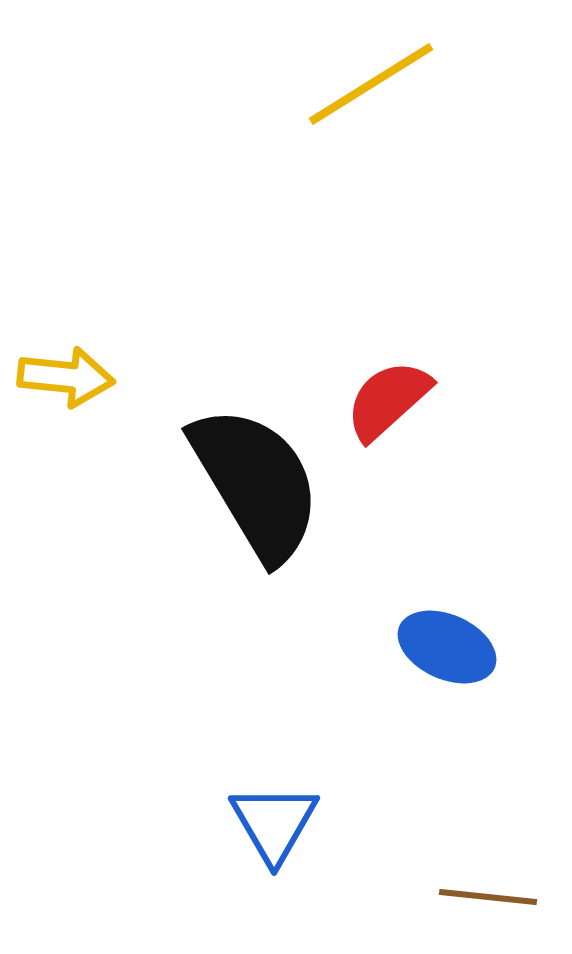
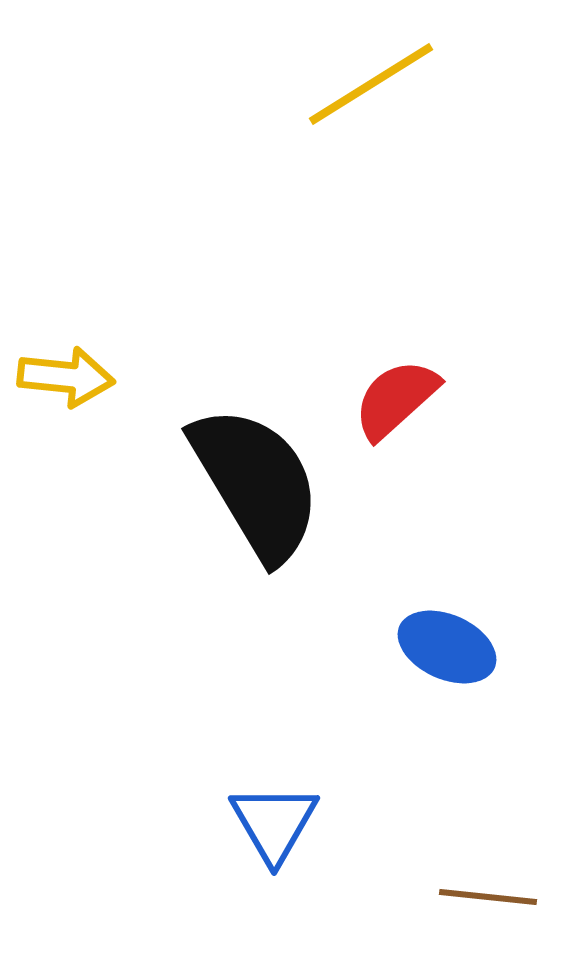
red semicircle: moved 8 px right, 1 px up
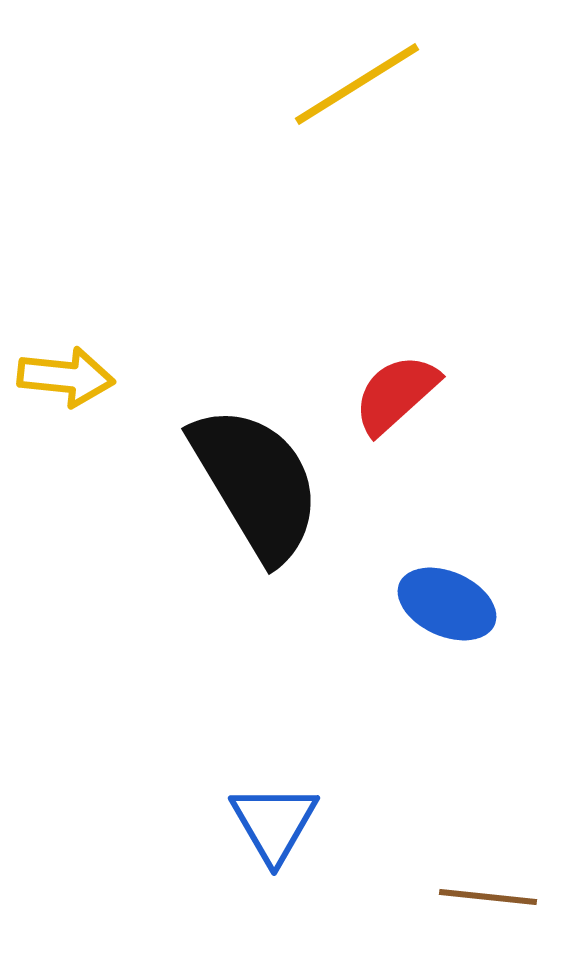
yellow line: moved 14 px left
red semicircle: moved 5 px up
blue ellipse: moved 43 px up
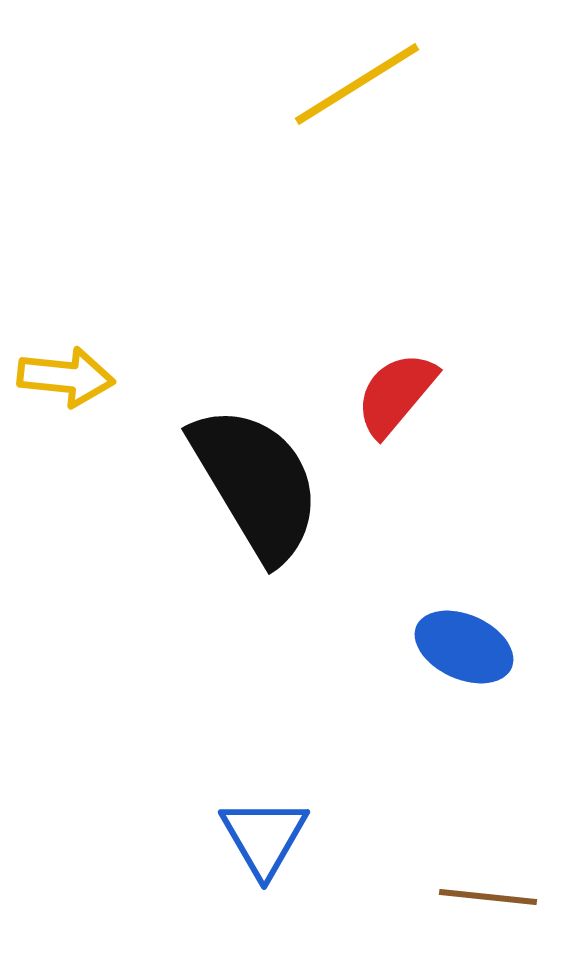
red semicircle: rotated 8 degrees counterclockwise
blue ellipse: moved 17 px right, 43 px down
blue triangle: moved 10 px left, 14 px down
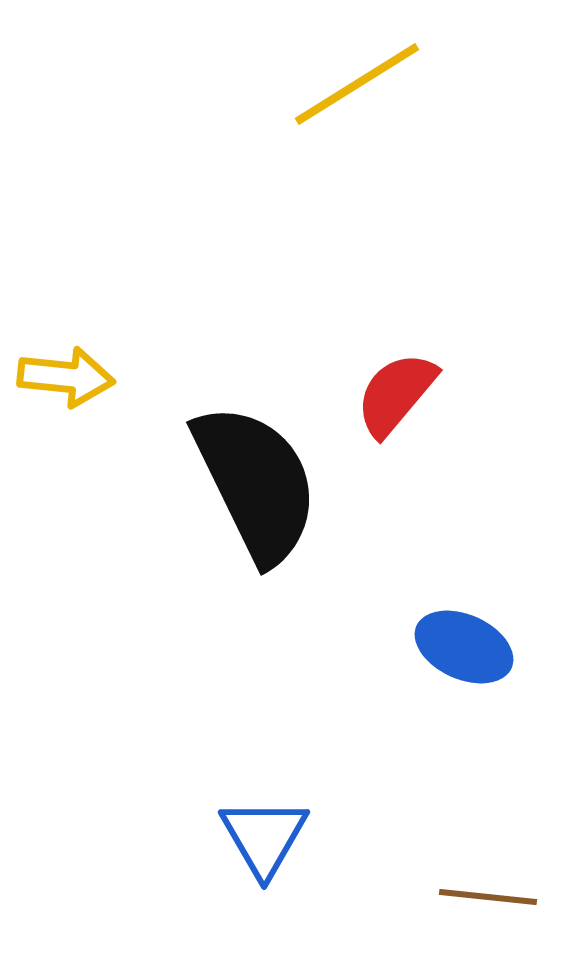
black semicircle: rotated 5 degrees clockwise
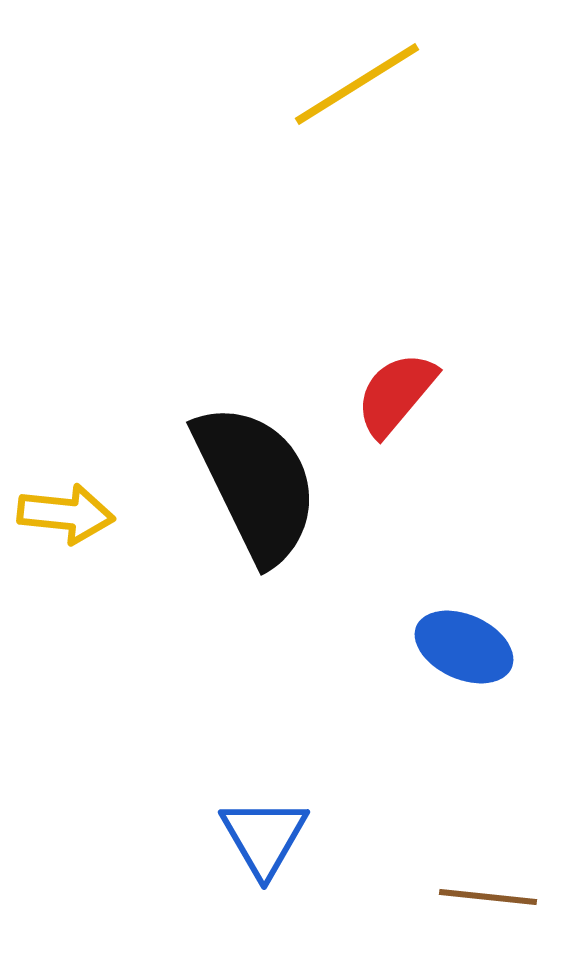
yellow arrow: moved 137 px down
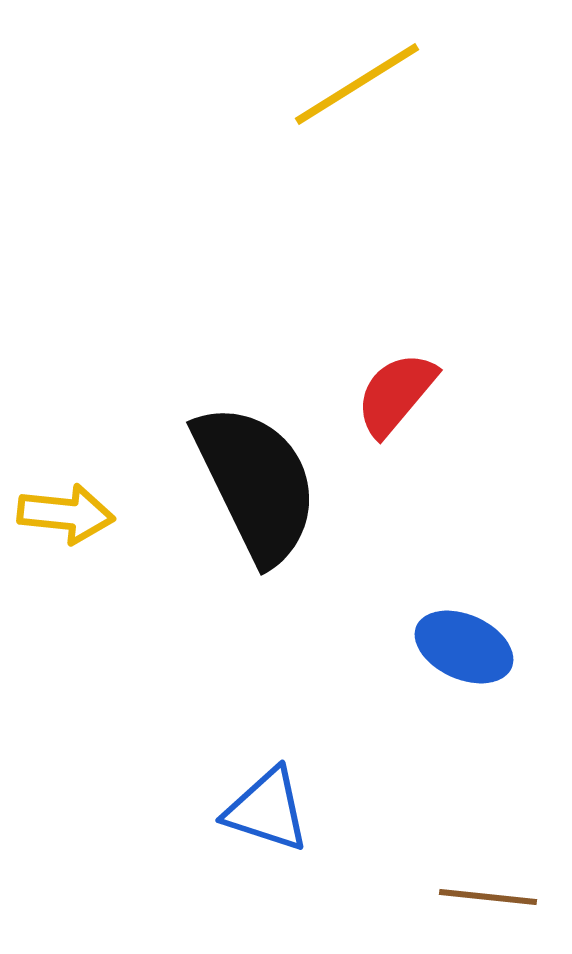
blue triangle: moved 3 px right, 27 px up; rotated 42 degrees counterclockwise
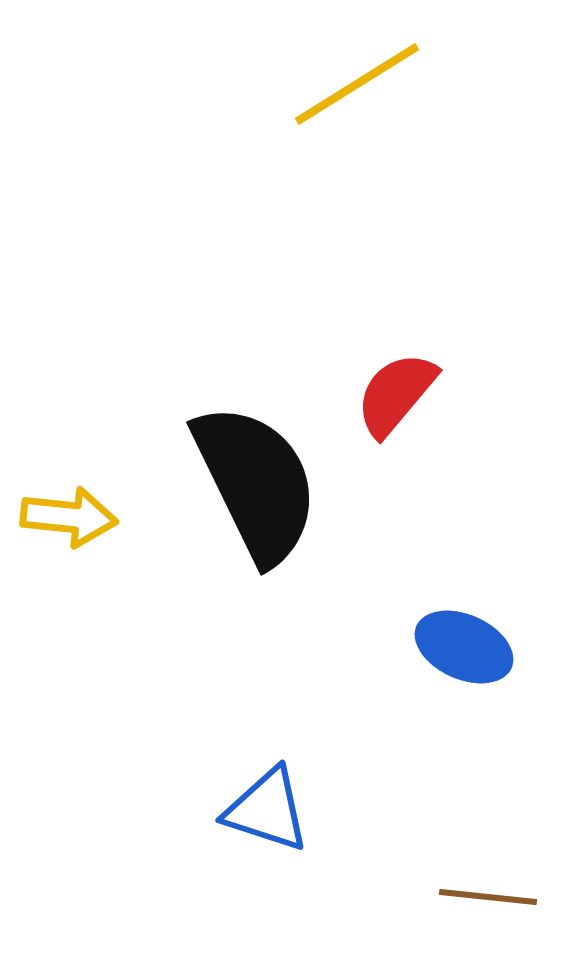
yellow arrow: moved 3 px right, 3 px down
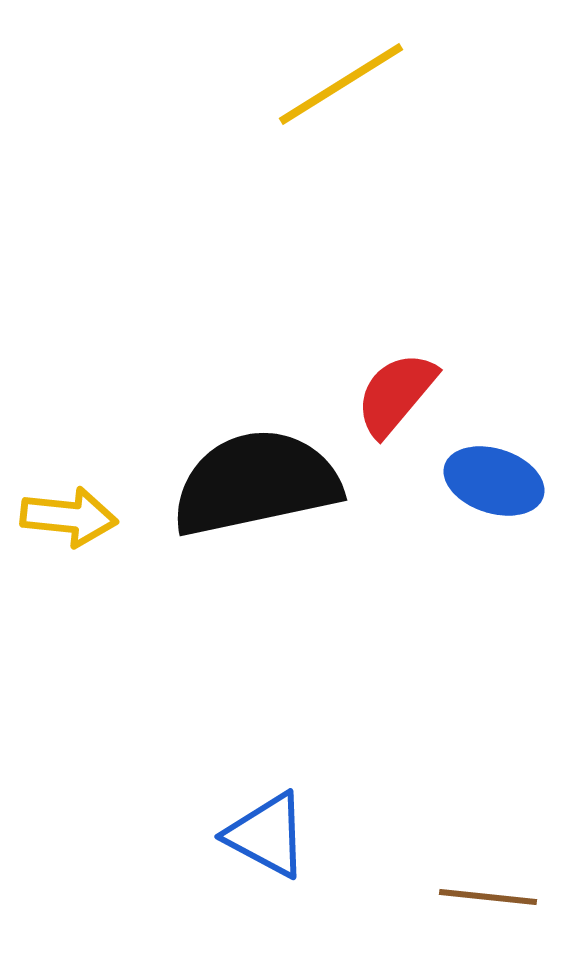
yellow line: moved 16 px left
black semicircle: rotated 76 degrees counterclockwise
blue ellipse: moved 30 px right, 166 px up; rotated 6 degrees counterclockwise
blue triangle: moved 25 px down; rotated 10 degrees clockwise
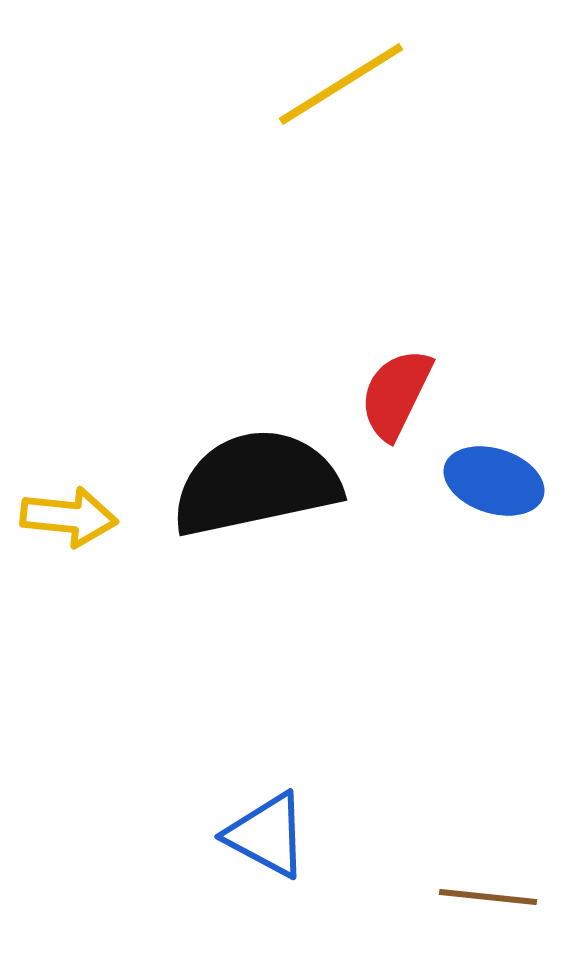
red semicircle: rotated 14 degrees counterclockwise
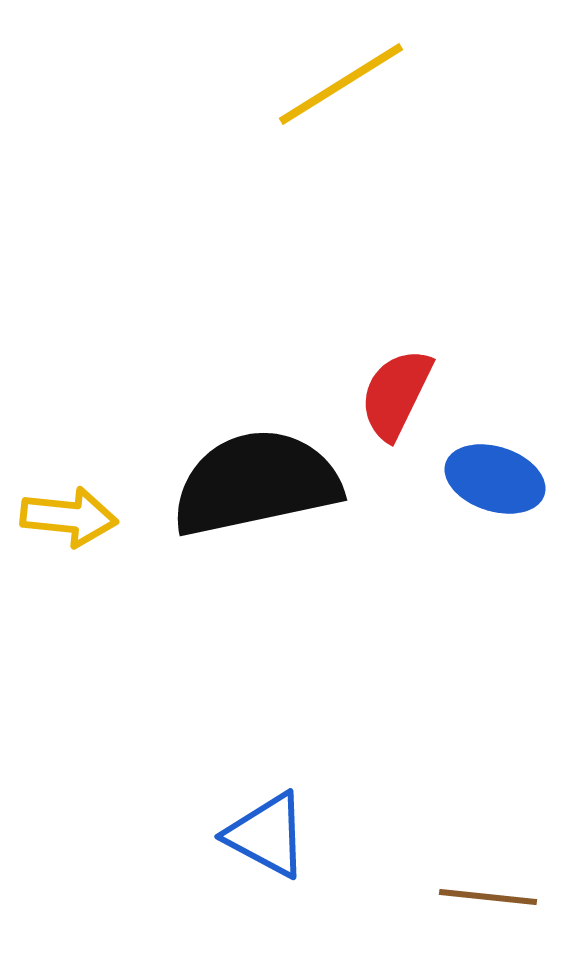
blue ellipse: moved 1 px right, 2 px up
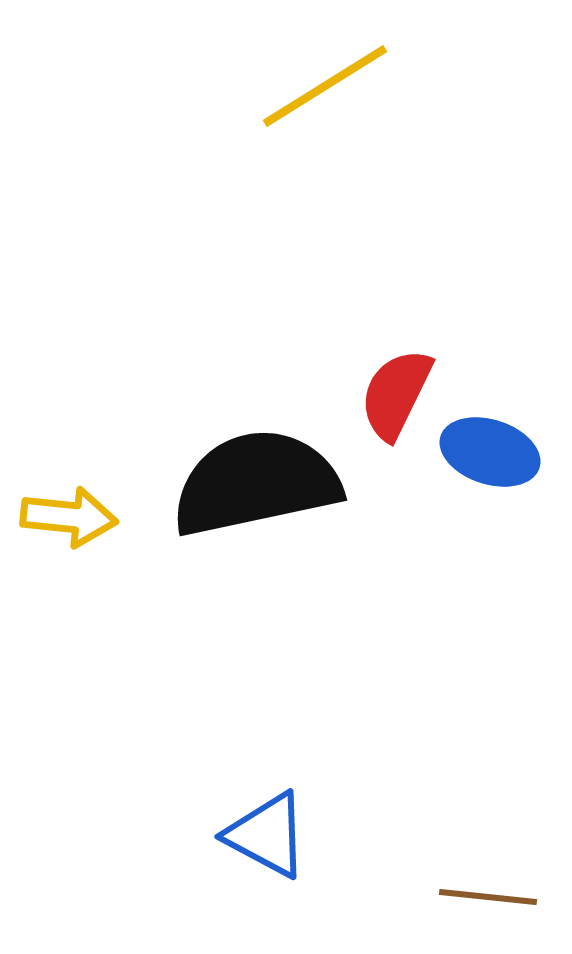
yellow line: moved 16 px left, 2 px down
blue ellipse: moved 5 px left, 27 px up
